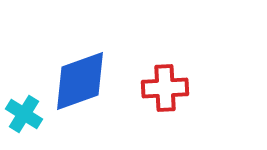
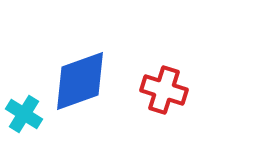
red cross: moved 1 px left, 2 px down; rotated 21 degrees clockwise
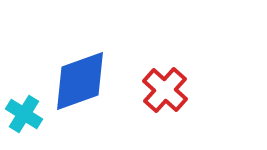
red cross: moved 1 px right; rotated 24 degrees clockwise
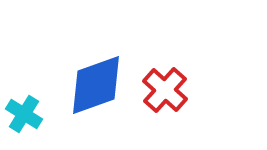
blue diamond: moved 16 px right, 4 px down
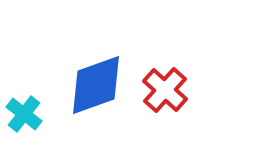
cyan cross: rotated 6 degrees clockwise
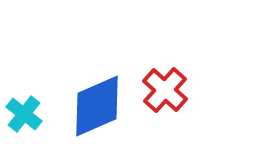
blue diamond: moved 1 px right, 21 px down; rotated 4 degrees counterclockwise
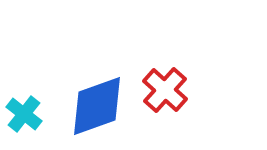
blue diamond: rotated 4 degrees clockwise
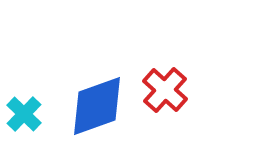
cyan cross: rotated 6 degrees clockwise
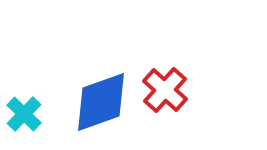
blue diamond: moved 4 px right, 4 px up
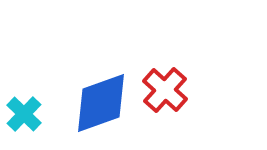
blue diamond: moved 1 px down
